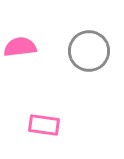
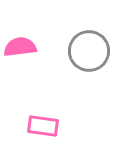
pink rectangle: moved 1 px left, 1 px down
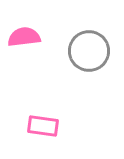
pink semicircle: moved 4 px right, 10 px up
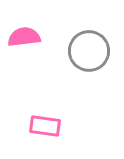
pink rectangle: moved 2 px right
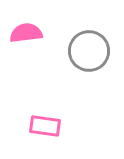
pink semicircle: moved 2 px right, 4 px up
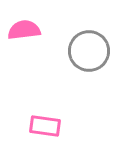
pink semicircle: moved 2 px left, 3 px up
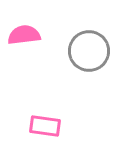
pink semicircle: moved 5 px down
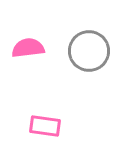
pink semicircle: moved 4 px right, 13 px down
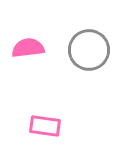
gray circle: moved 1 px up
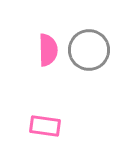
pink semicircle: moved 20 px right, 2 px down; rotated 96 degrees clockwise
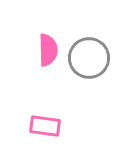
gray circle: moved 8 px down
